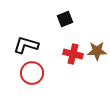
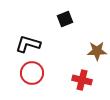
black L-shape: moved 2 px right, 1 px up
red cross: moved 9 px right, 26 px down
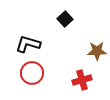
black square: rotated 21 degrees counterclockwise
red cross: rotated 30 degrees counterclockwise
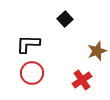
black L-shape: rotated 15 degrees counterclockwise
brown star: rotated 18 degrees counterclockwise
red cross: rotated 18 degrees counterclockwise
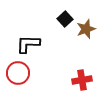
brown star: moved 11 px left, 22 px up
red circle: moved 14 px left
red cross: rotated 24 degrees clockwise
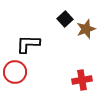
red circle: moved 3 px left, 1 px up
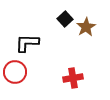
brown star: moved 2 px up; rotated 12 degrees counterclockwise
black L-shape: moved 1 px left, 1 px up
red cross: moved 9 px left, 2 px up
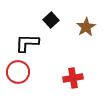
black square: moved 14 px left, 1 px down
red circle: moved 3 px right
